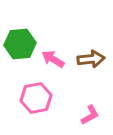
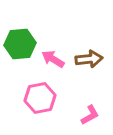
brown arrow: moved 2 px left
pink hexagon: moved 4 px right
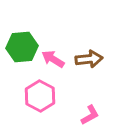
green hexagon: moved 2 px right, 3 px down
pink hexagon: moved 2 px up; rotated 20 degrees counterclockwise
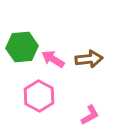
pink hexagon: moved 1 px left
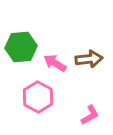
green hexagon: moved 1 px left
pink arrow: moved 2 px right, 4 px down
pink hexagon: moved 1 px left, 1 px down
